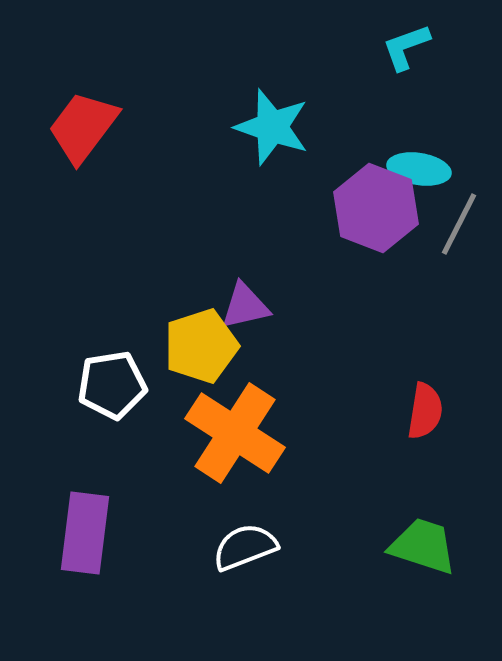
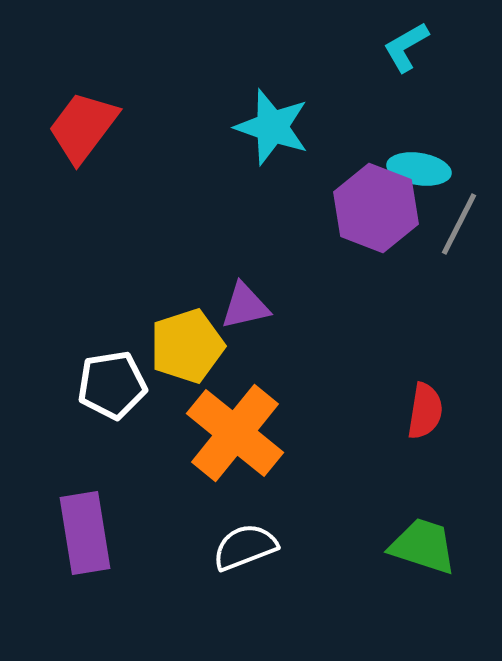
cyan L-shape: rotated 10 degrees counterclockwise
yellow pentagon: moved 14 px left
orange cross: rotated 6 degrees clockwise
purple rectangle: rotated 16 degrees counterclockwise
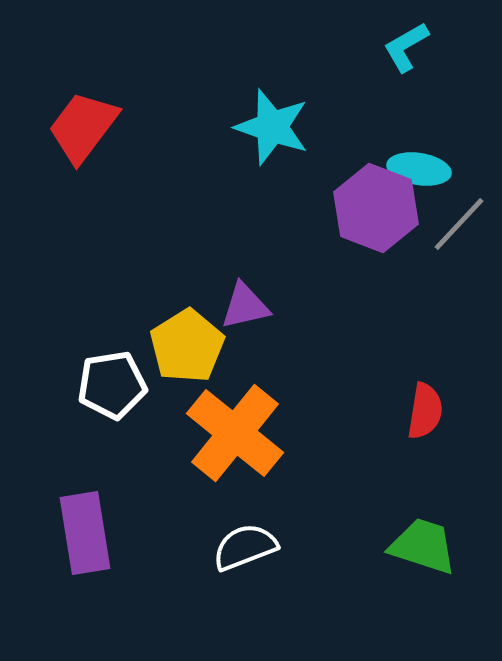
gray line: rotated 16 degrees clockwise
yellow pentagon: rotated 14 degrees counterclockwise
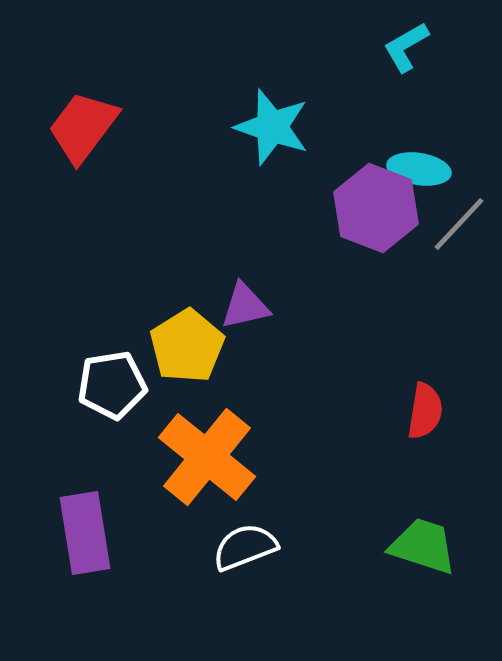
orange cross: moved 28 px left, 24 px down
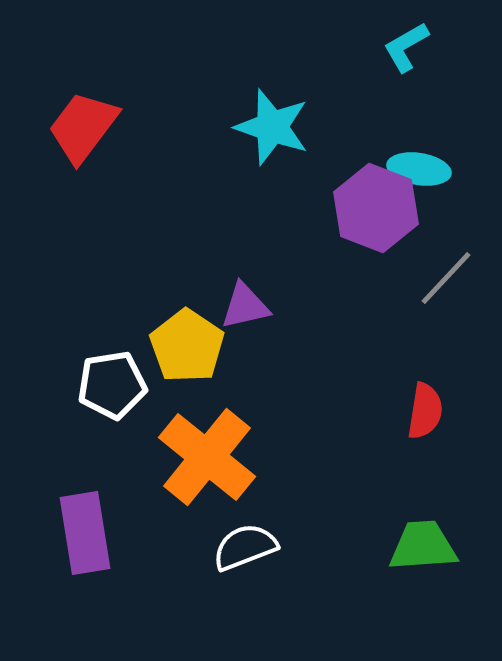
gray line: moved 13 px left, 54 px down
yellow pentagon: rotated 6 degrees counterclockwise
green trapezoid: rotated 22 degrees counterclockwise
